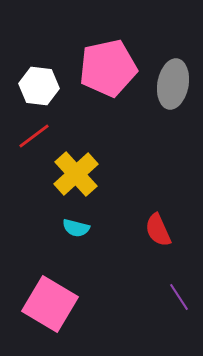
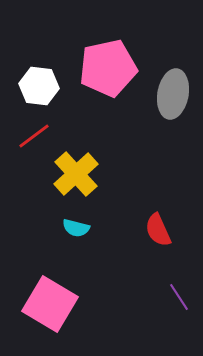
gray ellipse: moved 10 px down
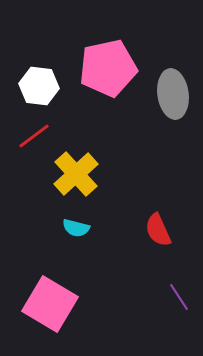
gray ellipse: rotated 18 degrees counterclockwise
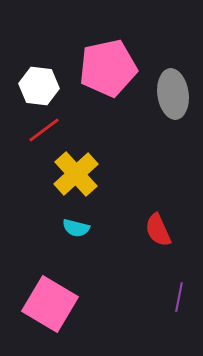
red line: moved 10 px right, 6 px up
purple line: rotated 44 degrees clockwise
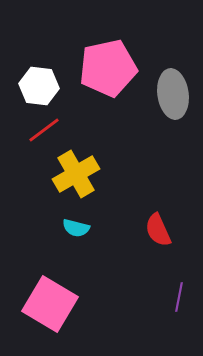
yellow cross: rotated 12 degrees clockwise
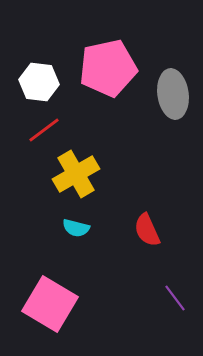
white hexagon: moved 4 px up
red semicircle: moved 11 px left
purple line: moved 4 px left, 1 px down; rotated 48 degrees counterclockwise
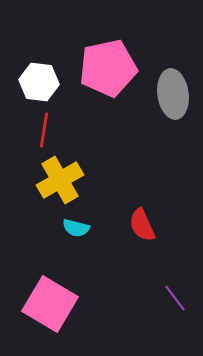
red line: rotated 44 degrees counterclockwise
yellow cross: moved 16 px left, 6 px down
red semicircle: moved 5 px left, 5 px up
